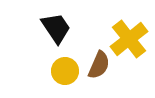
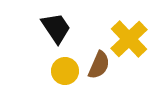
yellow cross: rotated 6 degrees counterclockwise
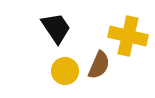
yellow cross: moved 1 px left, 3 px up; rotated 33 degrees counterclockwise
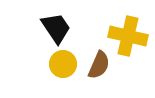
yellow circle: moved 2 px left, 7 px up
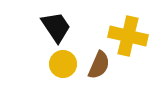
black trapezoid: moved 1 px up
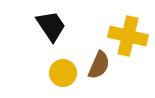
black trapezoid: moved 5 px left, 1 px up
yellow circle: moved 9 px down
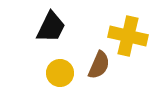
black trapezoid: moved 1 px down; rotated 60 degrees clockwise
yellow circle: moved 3 px left
